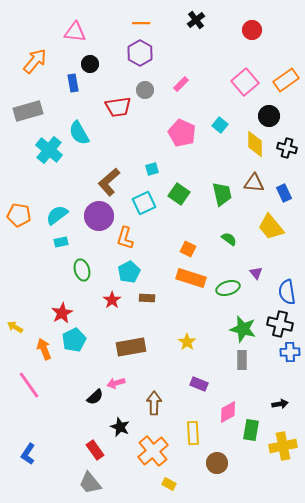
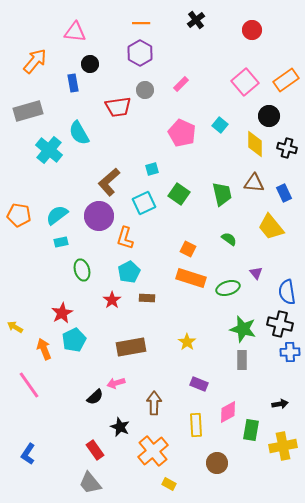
yellow rectangle at (193, 433): moved 3 px right, 8 px up
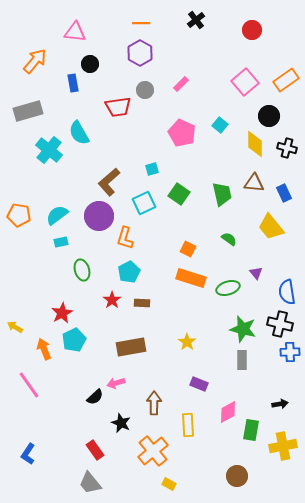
brown rectangle at (147, 298): moved 5 px left, 5 px down
yellow rectangle at (196, 425): moved 8 px left
black star at (120, 427): moved 1 px right, 4 px up
brown circle at (217, 463): moved 20 px right, 13 px down
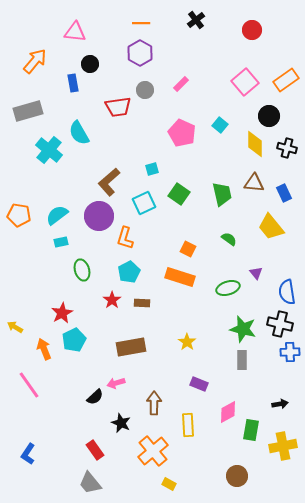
orange rectangle at (191, 278): moved 11 px left, 1 px up
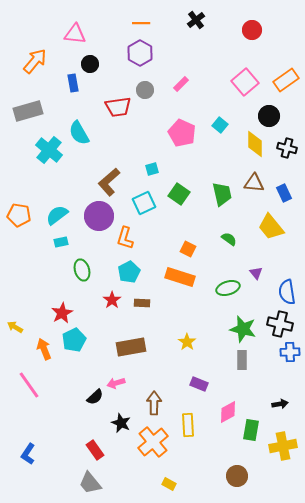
pink triangle at (75, 32): moved 2 px down
orange cross at (153, 451): moved 9 px up
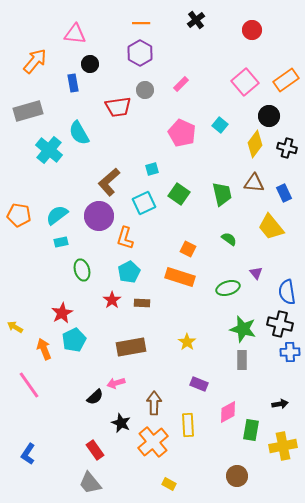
yellow diamond at (255, 144): rotated 36 degrees clockwise
